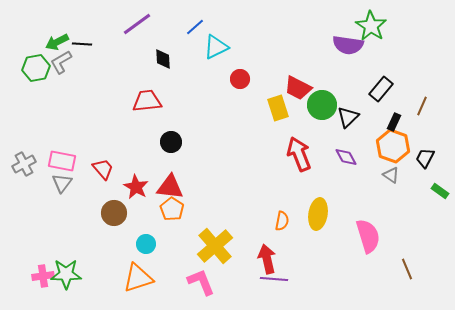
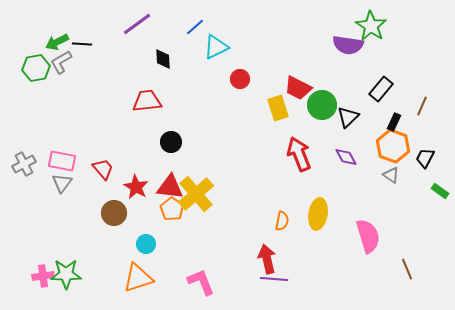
yellow cross at (215, 246): moved 19 px left, 52 px up
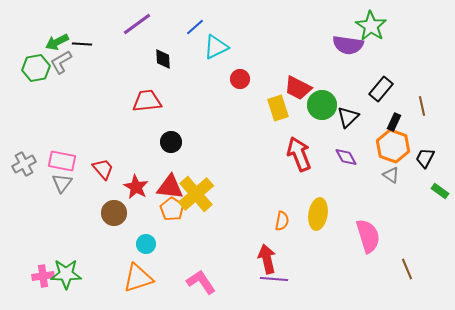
brown line at (422, 106): rotated 36 degrees counterclockwise
pink L-shape at (201, 282): rotated 12 degrees counterclockwise
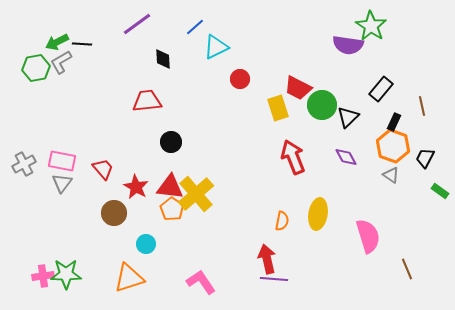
red arrow at (299, 154): moved 6 px left, 3 px down
orange triangle at (138, 278): moved 9 px left
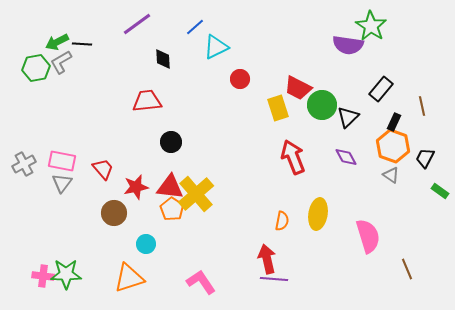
red star at (136, 187): rotated 30 degrees clockwise
pink cross at (43, 276): rotated 15 degrees clockwise
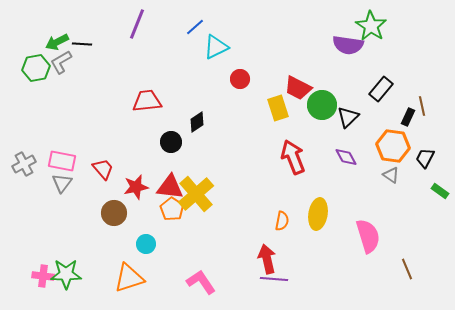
purple line at (137, 24): rotated 32 degrees counterclockwise
black diamond at (163, 59): moved 34 px right, 63 px down; rotated 60 degrees clockwise
black rectangle at (394, 122): moved 14 px right, 5 px up
orange hexagon at (393, 146): rotated 12 degrees counterclockwise
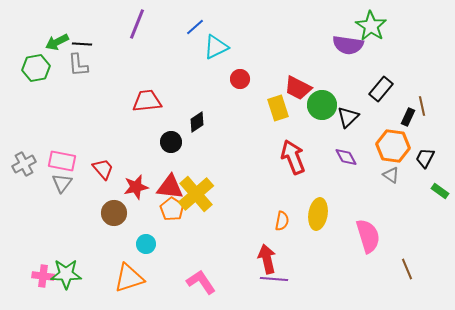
gray L-shape at (61, 62): moved 17 px right, 3 px down; rotated 65 degrees counterclockwise
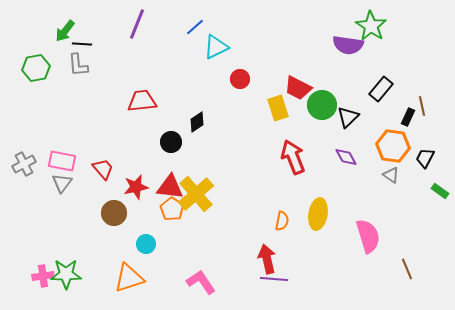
green arrow at (57, 42): moved 8 px right, 11 px up; rotated 25 degrees counterclockwise
red trapezoid at (147, 101): moved 5 px left
pink cross at (43, 276): rotated 15 degrees counterclockwise
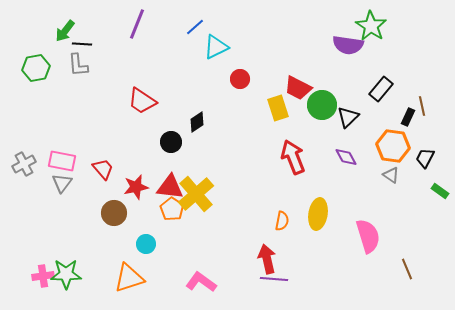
red trapezoid at (142, 101): rotated 140 degrees counterclockwise
pink L-shape at (201, 282): rotated 20 degrees counterclockwise
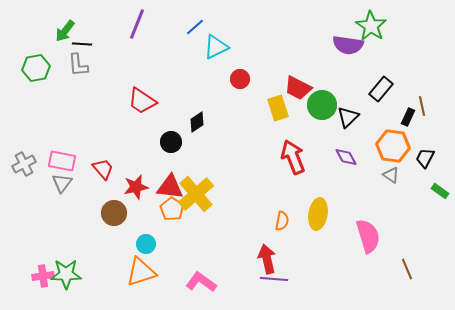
orange triangle at (129, 278): moved 12 px right, 6 px up
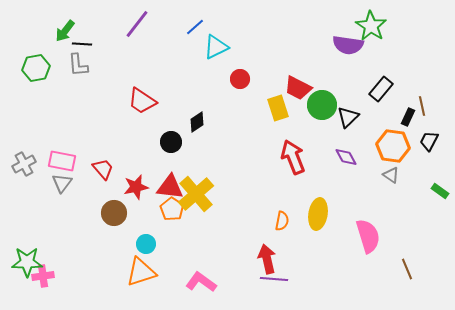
purple line at (137, 24): rotated 16 degrees clockwise
black trapezoid at (425, 158): moved 4 px right, 17 px up
green star at (66, 274): moved 39 px left, 12 px up
